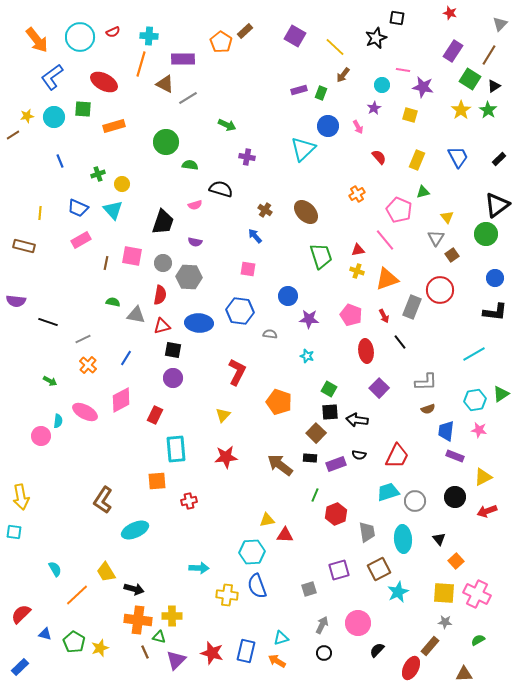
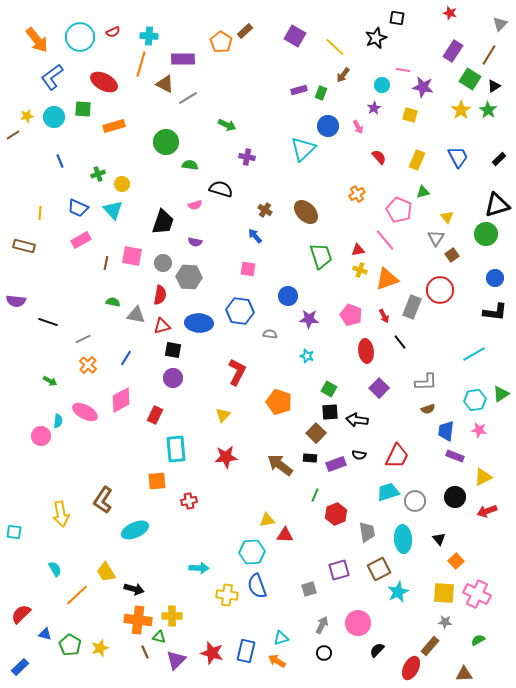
black triangle at (497, 205): rotated 20 degrees clockwise
yellow cross at (357, 271): moved 3 px right, 1 px up
yellow arrow at (21, 497): moved 40 px right, 17 px down
green pentagon at (74, 642): moved 4 px left, 3 px down
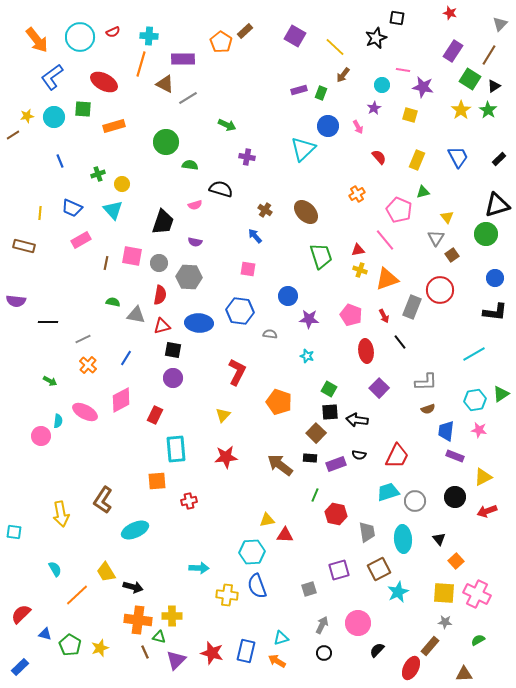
blue trapezoid at (78, 208): moved 6 px left
gray circle at (163, 263): moved 4 px left
black line at (48, 322): rotated 18 degrees counterclockwise
red hexagon at (336, 514): rotated 25 degrees counterclockwise
black arrow at (134, 589): moved 1 px left, 2 px up
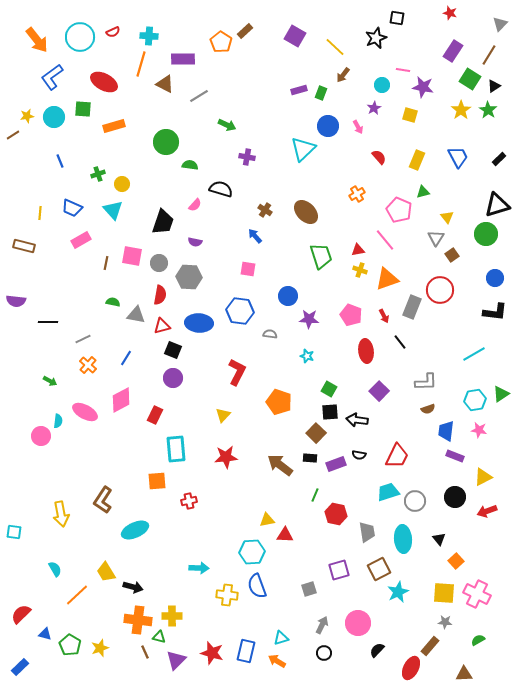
gray line at (188, 98): moved 11 px right, 2 px up
pink semicircle at (195, 205): rotated 32 degrees counterclockwise
black square at (173, 350): rotated 12 degrees clockwise
purple square at (379, 388): moved 3 px down
